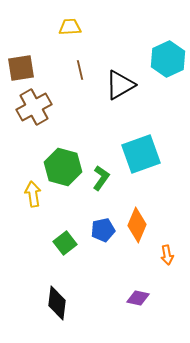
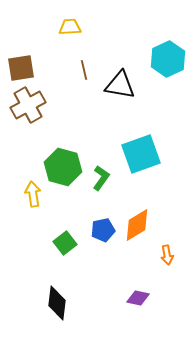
brown line: moved 4 px right
black triangle: rotated 40 degrees clockwise
brown cross: moved 6 px left, 2 px up
orange diamond: rotated 36 degrees clockwise
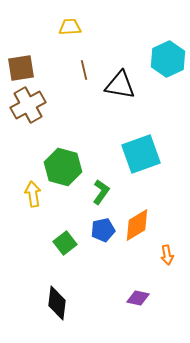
green L-shape: moved 14 px down
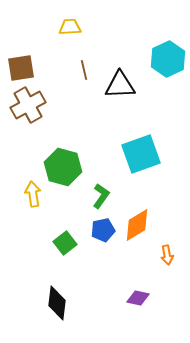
black triangle: rotated 12 degrees counterclockwise
green L-shape: moved 4 px down
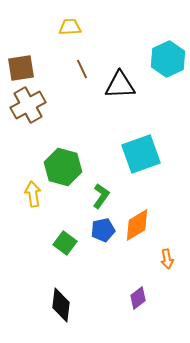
brown line: moved 2 px left, 1 px up; rotated 12 degrees counterclockwise
green square: rotated 15 degrees counterclockwise
orange arrow: moved 4 px down
purple diamond: rotated 50 degrees counterclockwise
black diamond: moved 4 px right, 2 px down
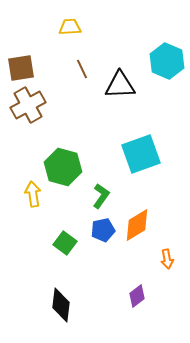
cyan hexagon: moved 1 px left, 2 px down; rotated 12 degrees counterclockwise
purple diamond: moved 1 px left, 2 px up
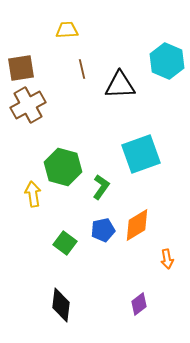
yellow trapezoid: moved 3 px left, 3 px down
brown line: rotated 12 degrees clockwise
green L-shape: moved 9 px up
purple diamond: moved 2 px right, 8 px down
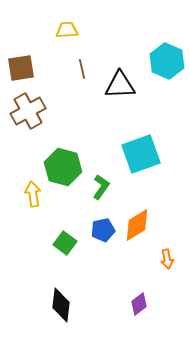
brown cross: moved 6 px down
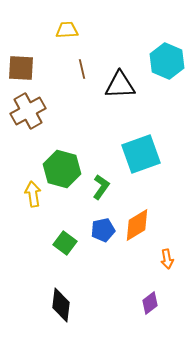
brown square: rotated 12 degrees clockwise
green hexagon: moved 1 px left, 2 px down
purple diamond: moved 11 px right, 1 px up
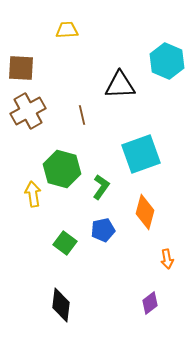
brown line: moved 46 px down
orange diamond: moved 8 px right, 13 px up; rotated 44 degrees counterclockwise
